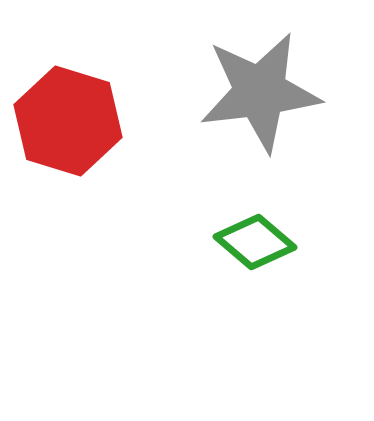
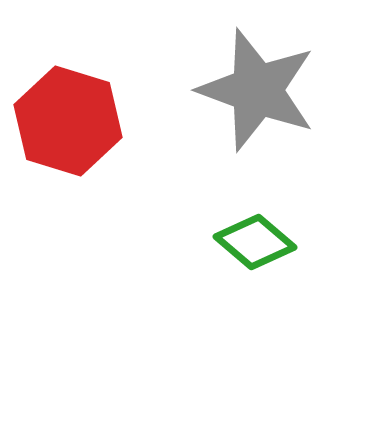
gray star: moved 3 px left, 2 px up; rotated 27 degrees clockwise
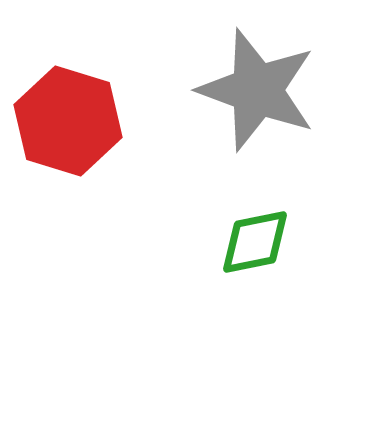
green diamond: rotated 52 degrees counterclockwise
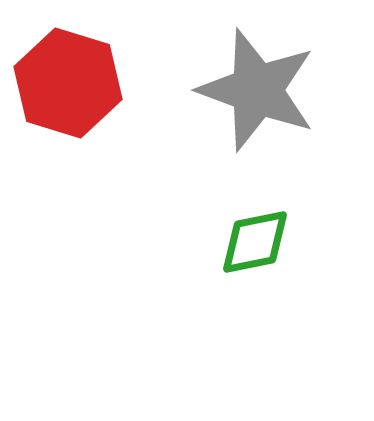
red hexagon: moved 38 px up
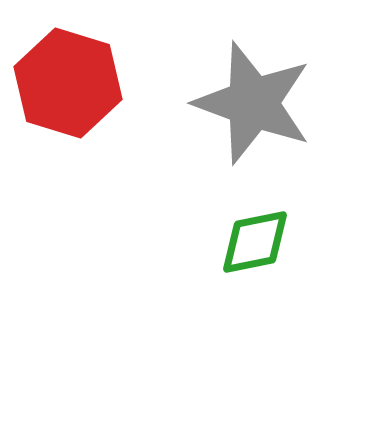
gray star: moved 4 px left, 13 px down
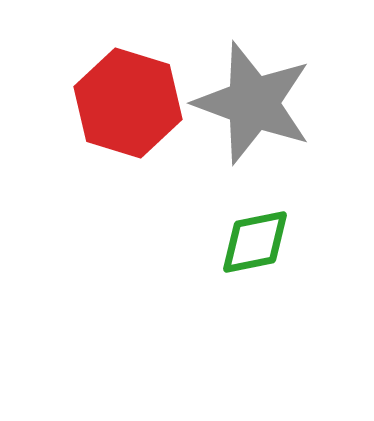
red hexagon: moved 60 px right, 20 px down
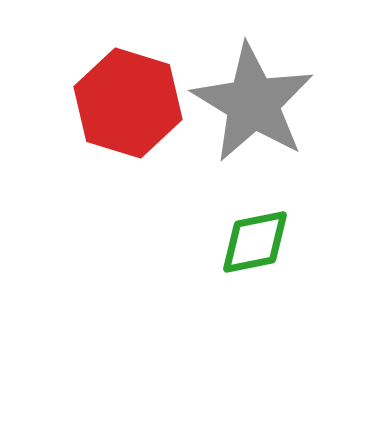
gray star: rotated 11 degrees clockwise
